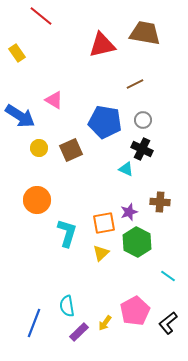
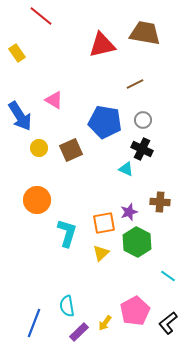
blue arrow: rotated 24 degrees clockwise
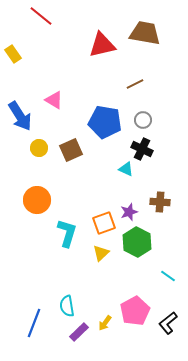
yellow rectangle: moved 4 px left, 1 px down
orange square: rotated 10 degrees counterclockwise
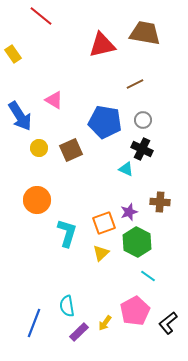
cyan line: moved 20 px left
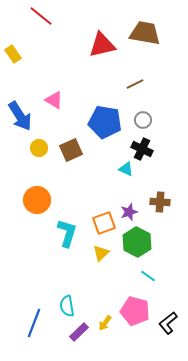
pink pentagon: rotated 28 degrees counterclockwise
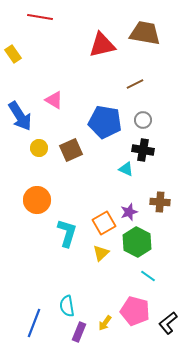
red line: moved 1 px left, 1 px down; rotated 30 degrees counterclockwise
black cross: moved 1 px right, 1 px down; rotated 15 degrees counterclockwise
orange square: rotated 10 degrees counterclockwise
purple rectangle: rotated 24 degrees counterclockwise
